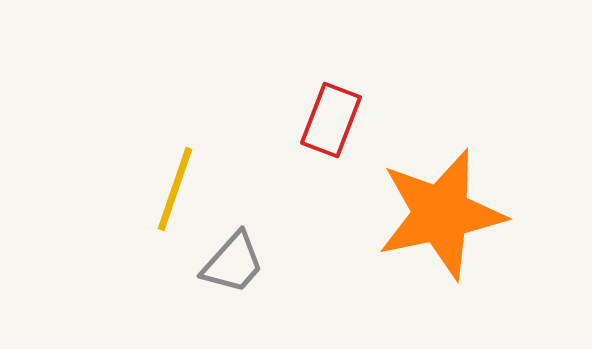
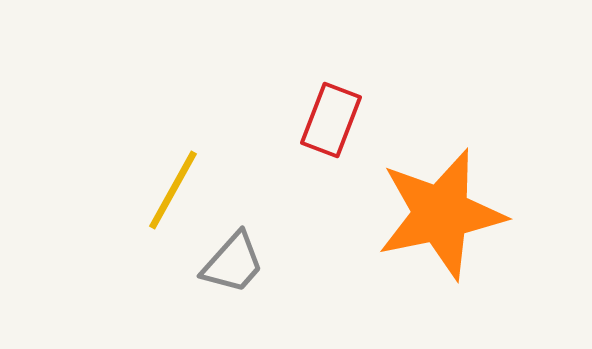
yellow line: moved 2 px left, 1 px down; rotated 10 degrees clockwise
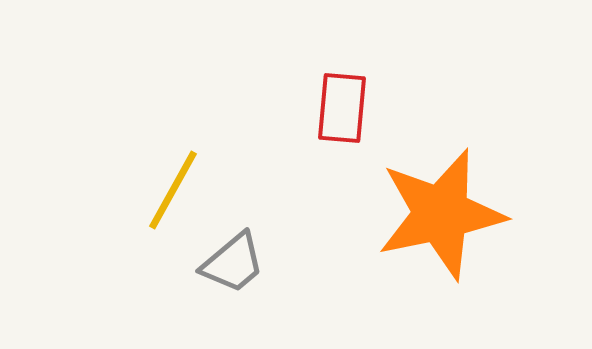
red rectangle: moved 11 px right, 12 px up; rotated 16 degrees counterclockwise
gray trapezoid: rotated 8 degrees clockwise
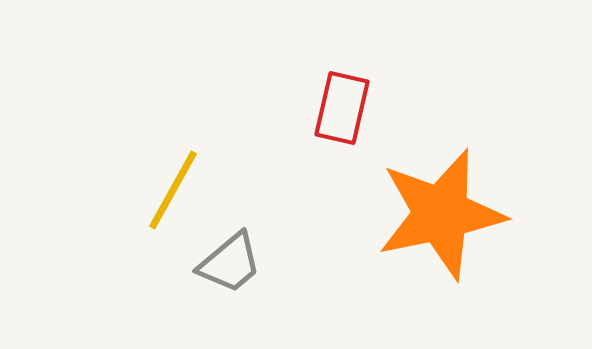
red rectangle: rotated 8 degrees clockwise
gray trapezoid: moved 3 px left
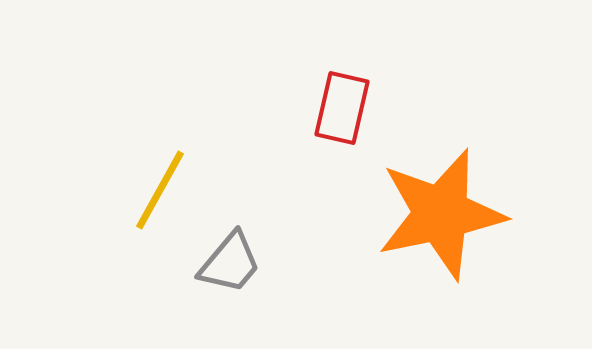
yellow line: moved 13 px left
gray trapezoid: rotated 10 degrees counterclockwise
